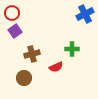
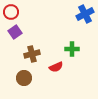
red circle: moved 1 px left, 1 px up
purple square: moved 1 px down
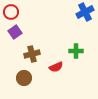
blue cross: moved 2 px up
green cross: moved 4 px right, 2 px down
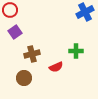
red circle: moved 1 px left, 2 px up
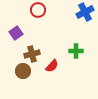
red circle: moved 28 px right
purple square: moved 1 px right, 1 px down
red semicircle: moved 4 px left, 1 px up; rotated 24 degrees counterclockwise
brown circle: moved 1 px left, 7 px up
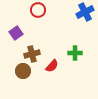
green cross: moved 1 px left, 2 px down
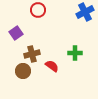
red semicircle: rotated 96 degrees counterclockwise
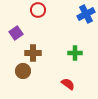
blue cross: moved 1 px right, 2 px down
brown cross: moved 1 px right, 1 px up; rotated 14 degrees clockwise
red semicircle: moved 16 px right, 18 px down
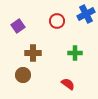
red circle: moved 19 px right, 11 px down
purple square: moved 2 px right, 7 px up
brown circle: moved 4 px down
